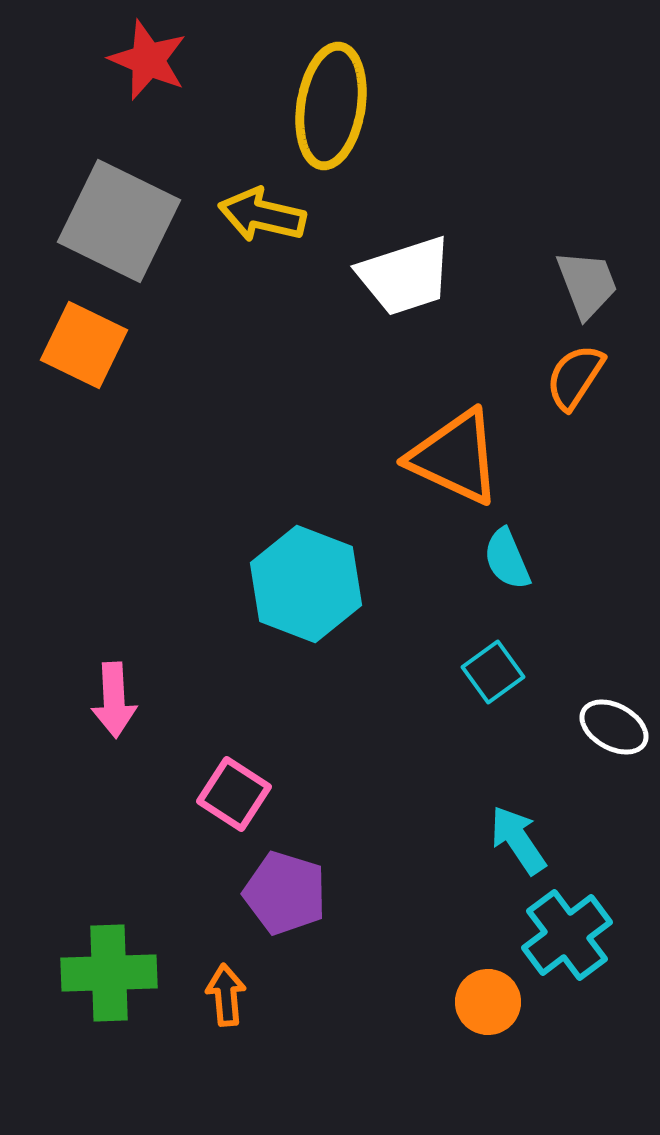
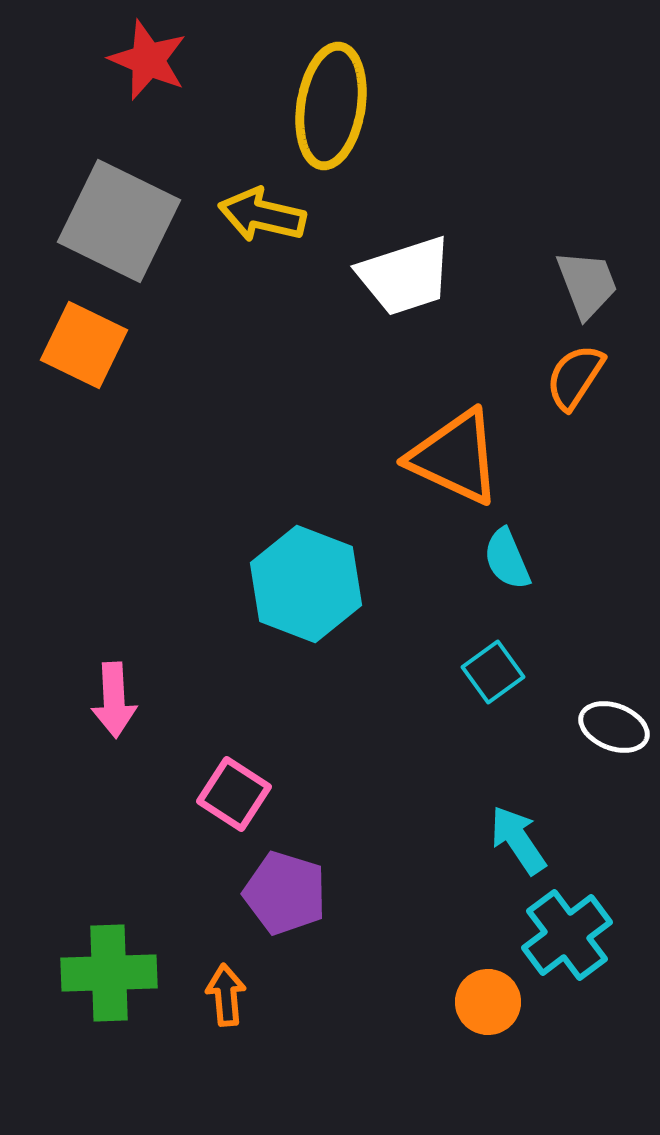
white ellipse: rotated 8 degrees counterclockwise
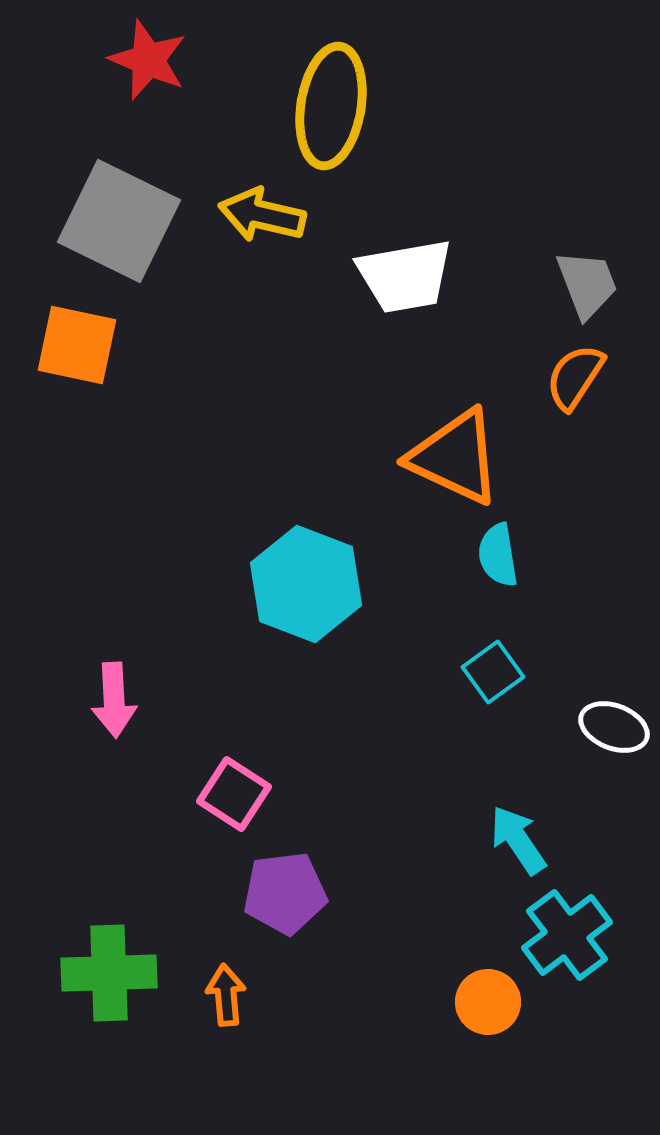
white trapezoid: rotated 8 degrees clockwise
orange square: moved 7 px left; rotated 14 degrees counterclockwise
cyan semicircle: moved 9 px left, 4 px up; rotated 14 degrees clockwise
purple pentagon: rotated 24 degrees counterclockwise
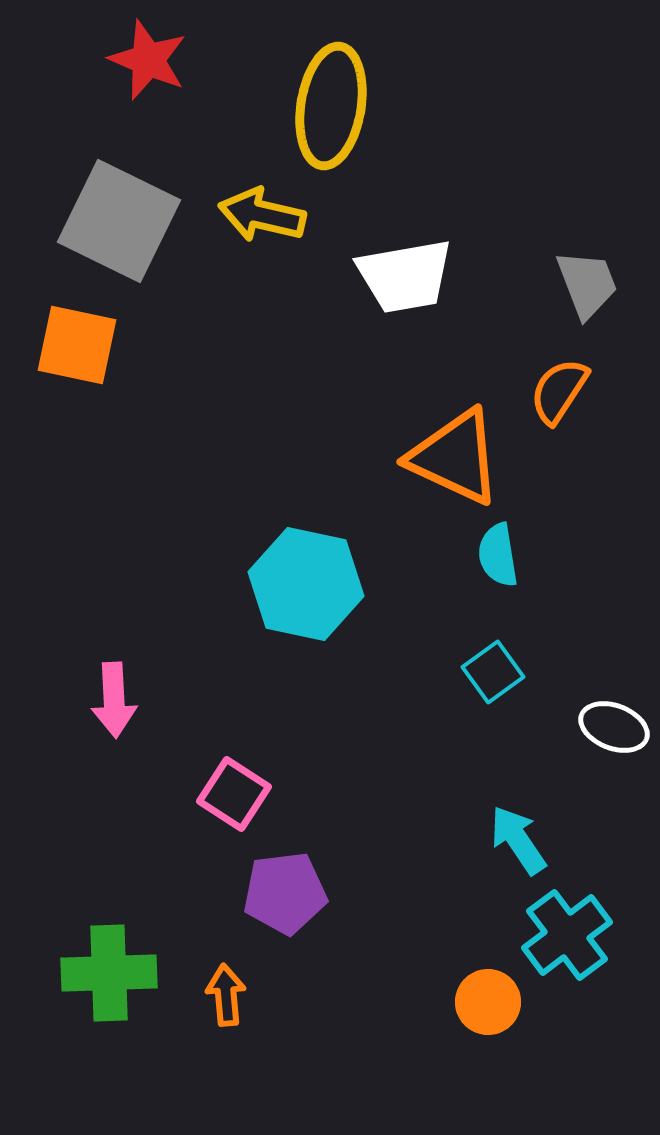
orange semicircle: moved 16 px left, 14 px down
cyan hexagon: rotated 9 degrees counterclockwise
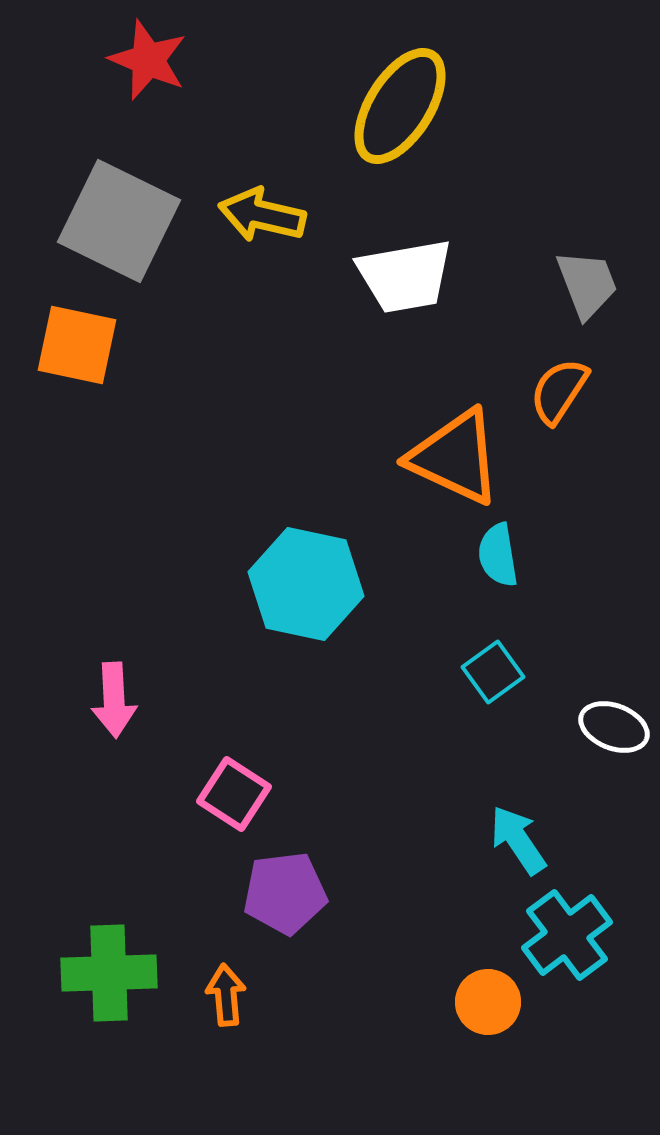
yellow ellipse: moved 69 px right; rotated 23 degrees clockwise
